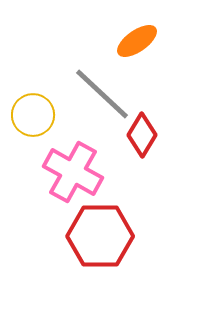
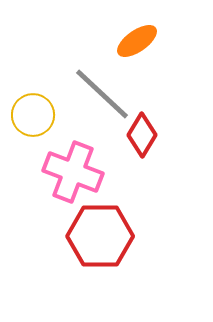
pink cross: rotated 8 degrees counterclockwise
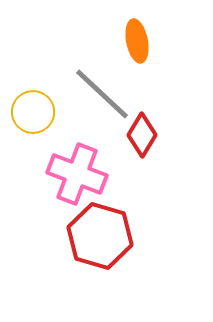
orange ellipse: rotated 66 degrees counterclockwise
yellow circle: moved 3 px up
pink cross: moved 4 px right, 2 px down
red hexagon: rotated 16 degrees clockwise
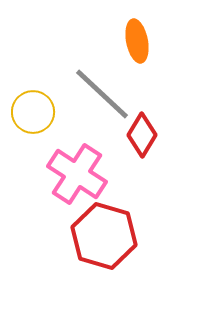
pink cross: rotated 12 degrees clockwise
red hexagon: moved 4 px right
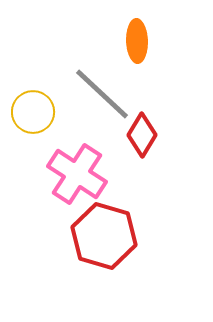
orange ellipse: rotated 9 degrees clockwise
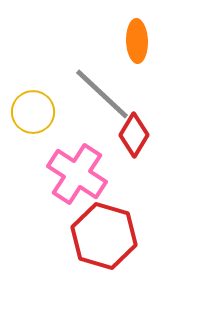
red diamond: moved 8 px left
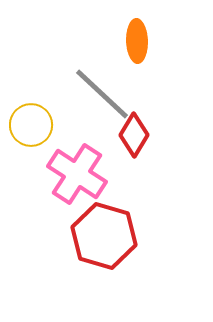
yellow circle: moved 2 px left, 13 px down
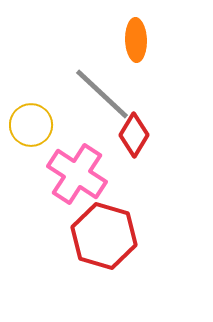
orange ellipse: moved 1 px left, 1 px up
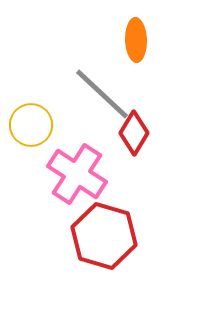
red diamond: moved 2 px up
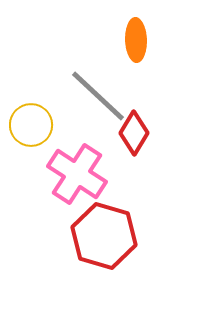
gray line: moved 4 px left, 2 px down
